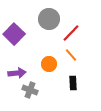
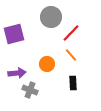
gray circle: moved 2 px right, 2 px up
purple square: rotated 30 degrees clockwise
orange circle: moved 2 px left
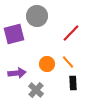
gray circle: moved 14 px left, 1 px up
orange line: moved 3 px left, 7 px down
gray cross: moved 6 px right; rotated 21 degrees clockwise
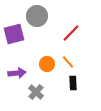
gray cross: moved 2 px down
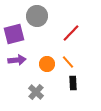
purple arrow: moved 13 px up
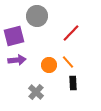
purple square: moved 2 px down
orange circle: moved 2 px right, 1 px down
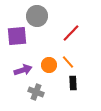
purple square: moved 3 px right; rotated 10 degrees clockwise
purple arrow: moved 6 px right, 10 px down; rotated 12 degrees counterclockwise
gray cross: rotated 21 degrees counterclockwise
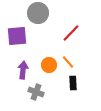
gray circle: moved 1 px right, 3 px up
purple arrow: rotated 66 degrees counterclockwise
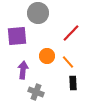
orange circle: moved 2 px left, 9 px up
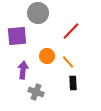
red line: moved 2 px up
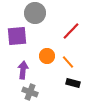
gray circle: moved 3 px left
black rectangle: rotated 72 degrees counterclockwise
gray cross: moved 6 px left
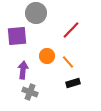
gray circle: moved 1 px right
red line: moved 1 px up
black rectangle: rotated 32 degrees counterclockwise
